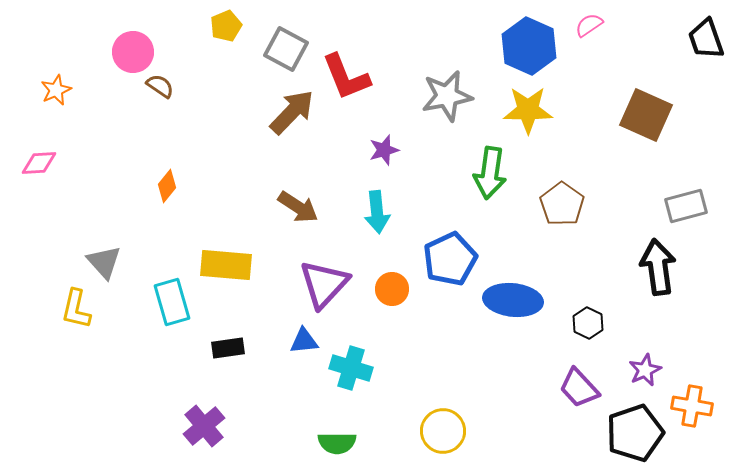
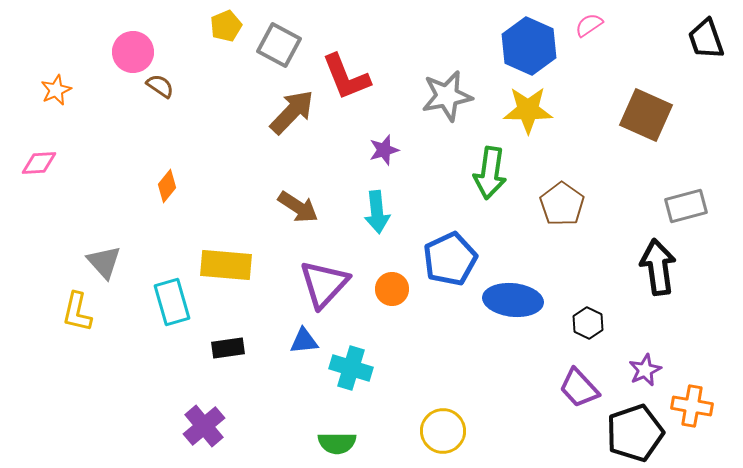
gray square at (286, 49): moved 7 px left, 4 px up
yellow L-shape at (76, 309): moved 1 px right, 3 px down
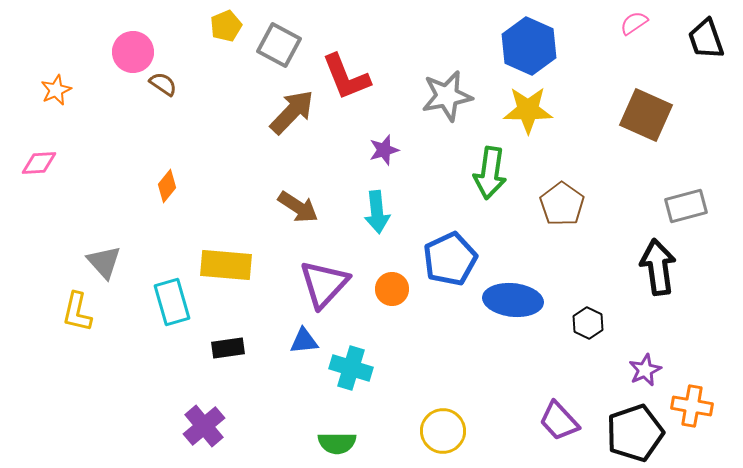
pink semicircle at (589, 25): moved 45 px right, 2 px up
brown semicircle at (160, 86): moved 3 px right, 2 px up
purple trapezoid at (579, 388): moved 20 px left, 33 px down
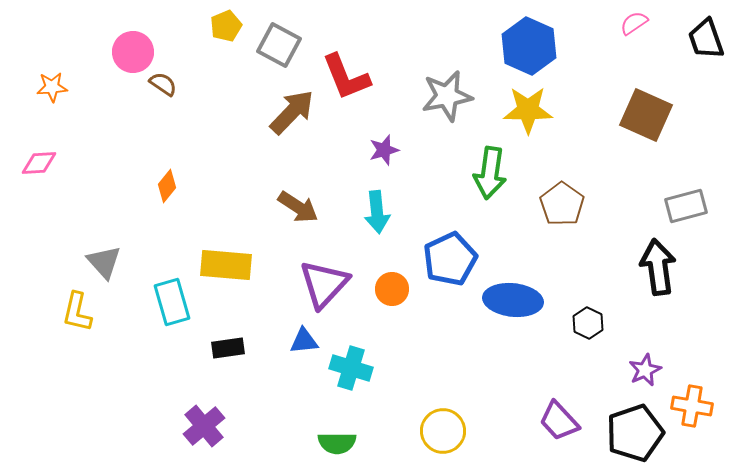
orange star at (56, 90): moved 4 px left, 3 px up; rotated 20 degrees clockwise
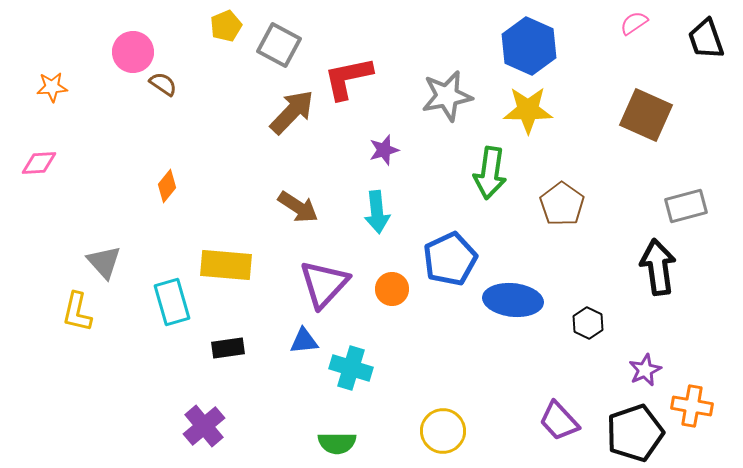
red L-shape at (346, 77): moved 2 px right, 1 px down; rotated 100 degrees clockwise
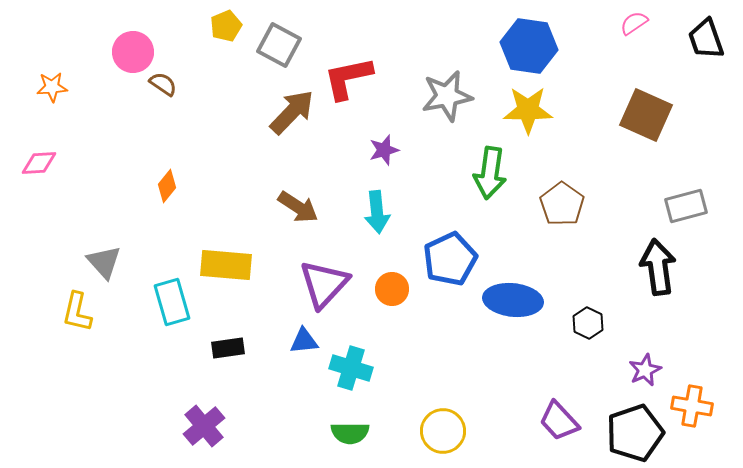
blue hexagon at (529, 46): rotated 16 degrees counterclockwise
green semicircle at (337, 443): moved 13 px right, 10 px up
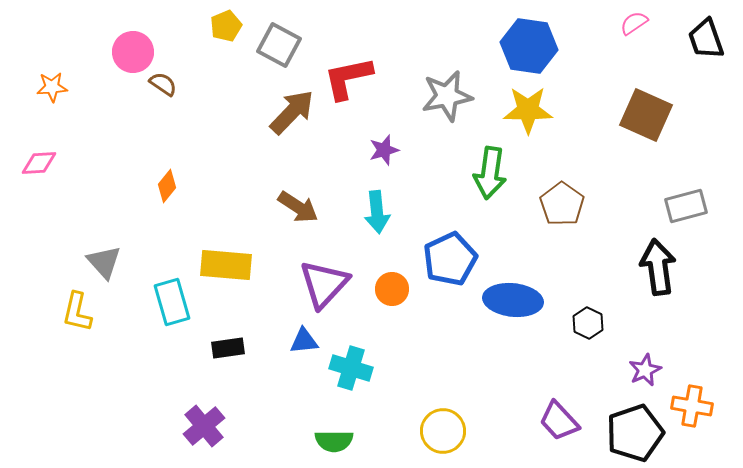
green semicircle at (350, 433): moved 16 px left, 8 px down
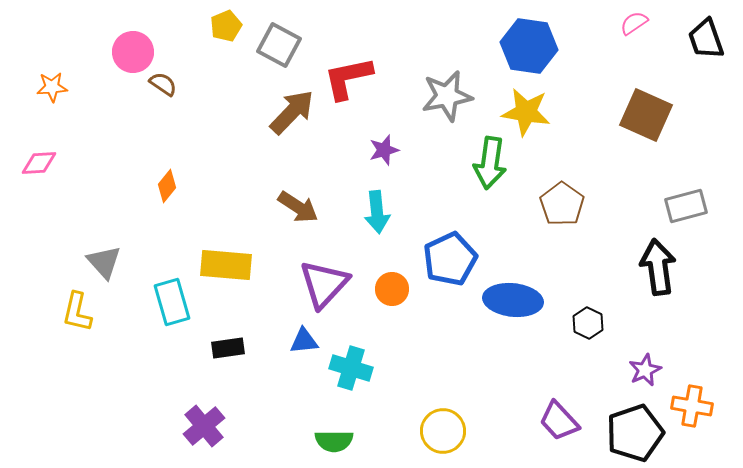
yellow star at (528, 110): moved 2 px left, 2 px down; rotated 9 degrees clockwise
green arrow at (490, 173): moved 10 px up
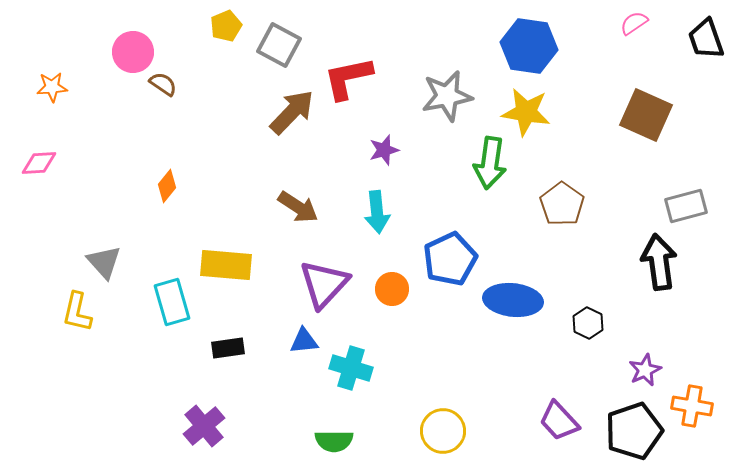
black arrow at (658, 267): moved 1 px right, 5 px up
black pentagon at (635, 433): moved 1 px left, 2 px up
